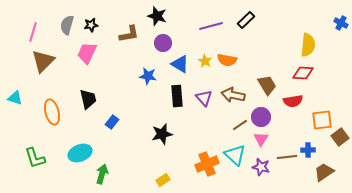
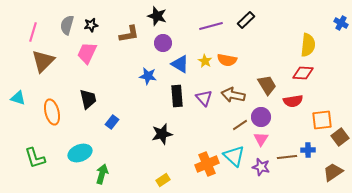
cyan triangle at (15, 98): moved 3 px right
cyan triangle at (235, 155): moved 1 px left, 1 px down
brown trapezoid at (324, 172): moved 9 px right
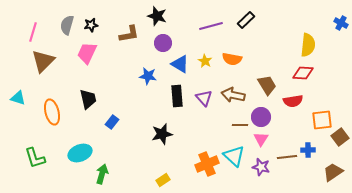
orange semicircle at (227, 60): moved 5 px right, 1 px up
brown line at (240, 125): rotated 35 degrees clockwise
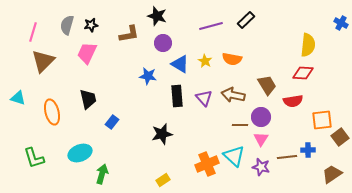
green L-shape at (35, 158): moved 1 px left
brown trapezoid at (333, 172): moved 1 px left, 2 px down
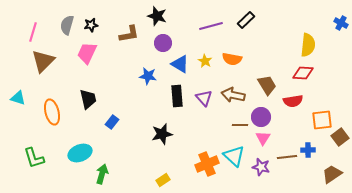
pink triangle at (261, 139): moved 2 px right, 1 px up
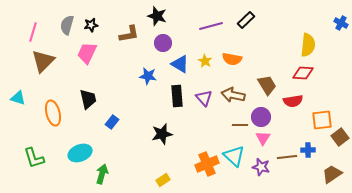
orange ellipse at (52, 112): moved 1 px right, 1 px down
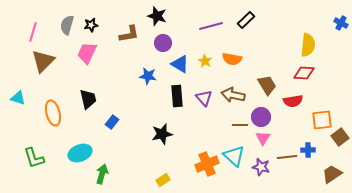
red diamond at (303, 73): moved 1 px right
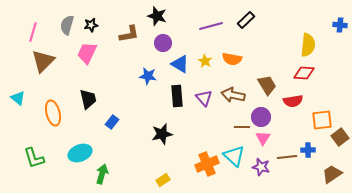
blue cross at (341, 23): moved 1 px left, 2 px down; rotated 24 degrees counterclockwise
cyan triangle at (18, 98): rotated 21 degrees clockwise
brown line at (240, 125): moved 2 px right, 2 px down
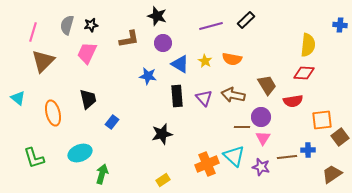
brown L-shape at (129, 34): moved 5 px down
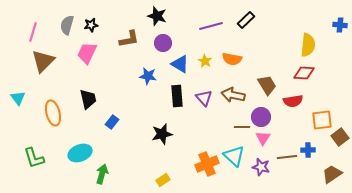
cyan triangle at (18, 98): rotated 14 degrees clockwise
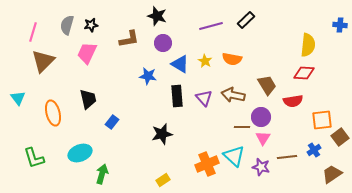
blue cross at (308, 150): moved 6 px right; rotated 32 degrees counterclockwise
